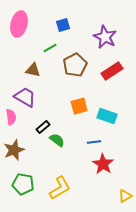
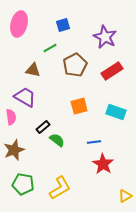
cyan rectangle: moved 9 px right, 4 px up
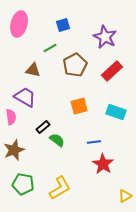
red rectangle: rotated 10 degrees counterclockwise
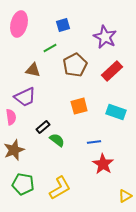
purple trapezoid: rotated 125 degrees clockwise
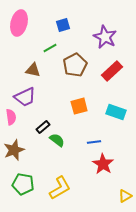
pink ellipse: moved 1 px up
